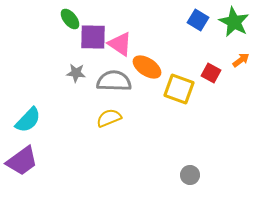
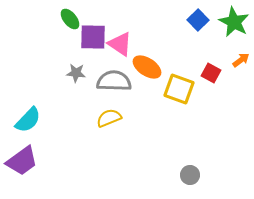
blue square: rotated 15 degrees clockwise
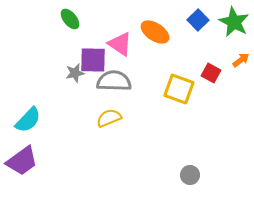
purple square: moved 23 px down
orange ellipse: moved 8 px right, 35 px up
gray star: moved 1 px left; rotated 18 degrees counterclockwise
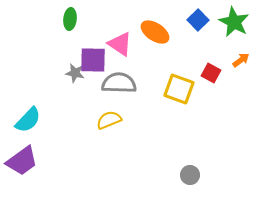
green ellipse: rotated 45 degrees clockwise
gray star: rotated 24 degrees clockwise
gray semicircle: moved 5 px right, 2 px down
yellow semicircle: moved 2 px down
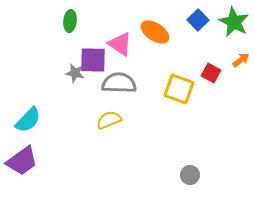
green ellipse: moved 2 px down
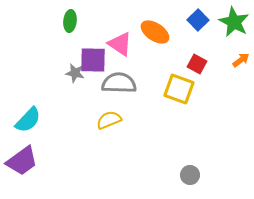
red square: moved 14 px left, 9 px up
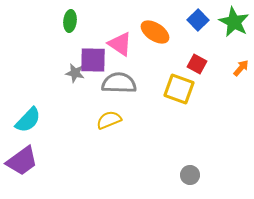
orange arrow: moved 8 px down; rotated 12 degrees counterclockwise
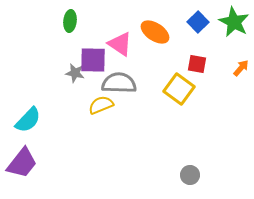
blue square: moved 2 px down
red square: rotated 18 degrees counterclockwise
yellow square: rotated 16 degrees clockwise
yellow semicircle: moved 8 px left, 15 px up
purple trapezoid: moved 2 px down; rotated 16 degrees counterclockwise
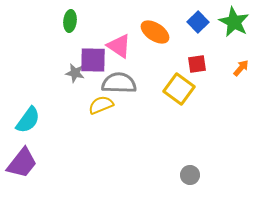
pink triangle: moved 1 px left, 2 px down
red square: rotated 18 degrees counterclockwise
cyan semicircle: rotated 8 degrees counterclockwise
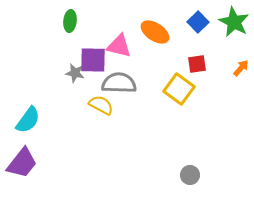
pink triangle: rotated 20 degrees counterclockwise
yellow semicircle: rotated 50 degrees clockwise
